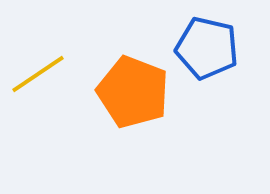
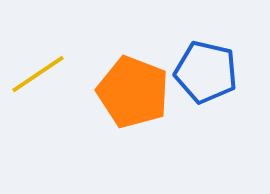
blue pentagon: moved 1 px left, 24 px down
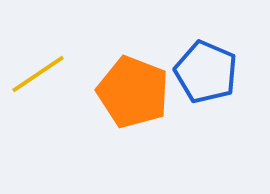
blue pentagon: rotated 10 degrees clockwise
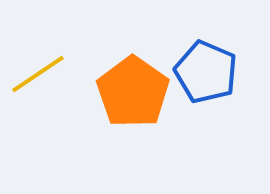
orange pentagon: rotated 14 degrees clockwise
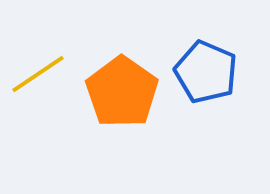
orange pentagon: moved 11 px left
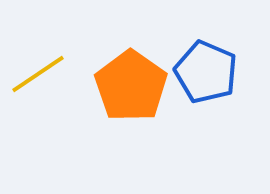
orange pentagon: moved 9 px right, 6 px up
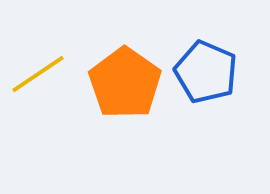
orange pentagon: moved 6 px left, 3 px up
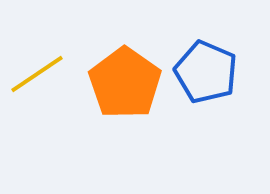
yellow line: moved 1 px left
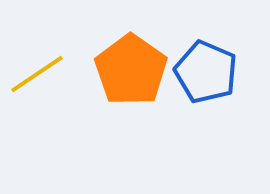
orange pentagon: moved 6 px right, 13 px up
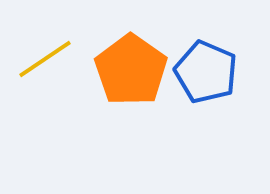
yellow line: moved 8 px right, 15 px up
